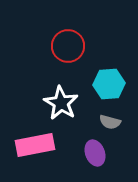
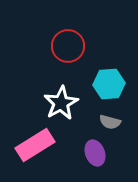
white star: rotated 12 degrees clockwise
pink rectangle: rotated 21 degrees counterclockwise
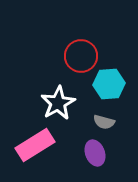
red circle: moved 13 px right, 10 px down
white star: moved 3 px left
gray semicircle: moved 6 px left
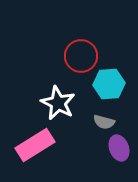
white star: rotated 16 degrees counterclockwise
purple ellipse: moved 24 px right, 5 px up
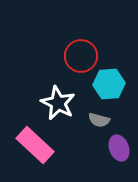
gray semicircle: moved 5 px left, 2 px up
pink rectangle: rotated 75 degrees clockwise
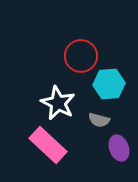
pink rectangle: moved 13 px right
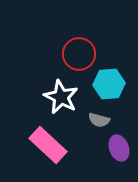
red circle: moved 2 px left, 2 px up
white star: moved 3 px right, 6 px up
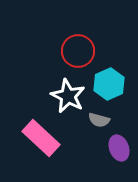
red circle: moved 1 px left, 3 px up
cyan hexagon: rotated 20 degrees counterclockwise
white star: moved 7 px right, 1 px up
pink rectangle: moved 7 px left, 7 px up
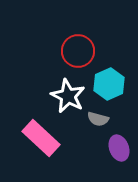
gray semicircle: moved 1 px left, 1 px up
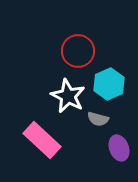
pink rectangle: moved 1 px right, 2 px down
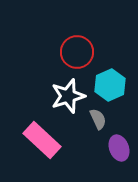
red circle: moved 1 px left, 1 px down
cyan hexagon: moved 1 px right, 1 px down
white star: rotated 28 degrees clockwise
gray semicircle: rotated 130 degrees counterclockwise
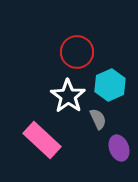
white star: rotated 20 degrees counterclockwise
